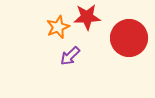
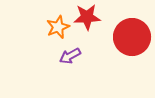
red circle: moved 3 px right, 1 px up
purple arrow: rotated 15 degrees clockwise
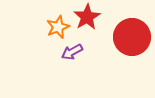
red star: rotated 28 degrees counterclockwise
purple arrow: moved 2 px right, 4 px up
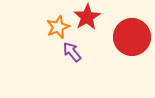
purple arrow: rotated 80 degrees clockwise
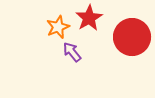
red star: moved 2 px right, 1 px down
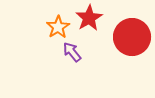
orange star: rotated 10 degrees counterclockwise
